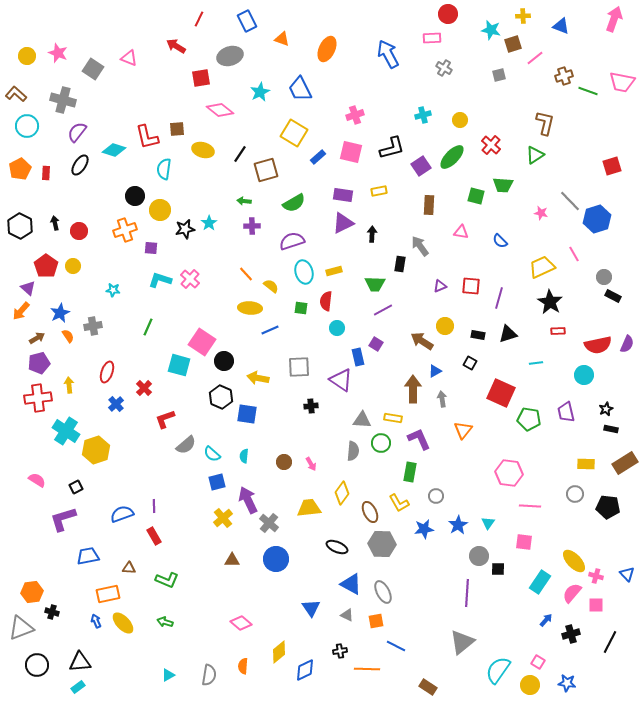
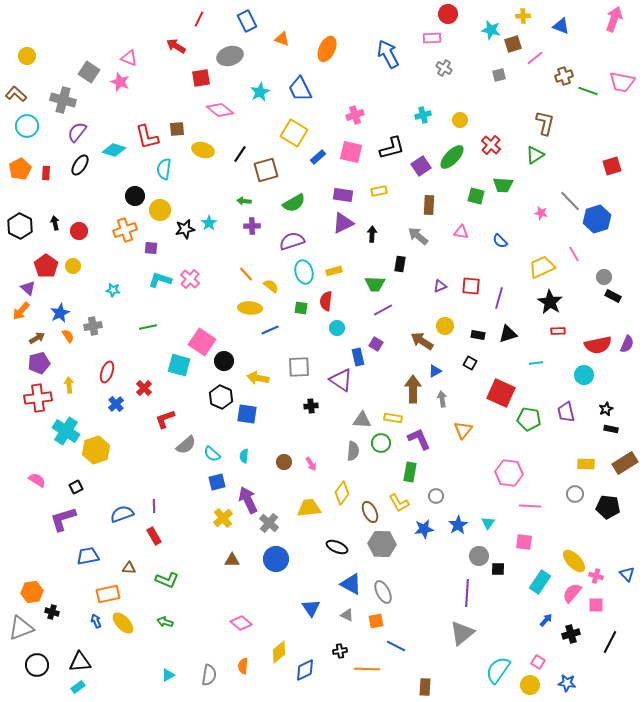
pink star at (58, 53): moved 62 px right, 29 px down
gray square at (93, 69): moved 4 px left, 3 px down
gray arrow at (420, 246): moved 2 px left, 10 px up; rotated 15 degrees counterclockwise
green line at (148, 327): rotated 54 degrees clockwise
gray triangle at (462, 642): moved 9 px up
brown rectangle at (428, 687): moved 3 px left; rotated 60 degrees clockwise
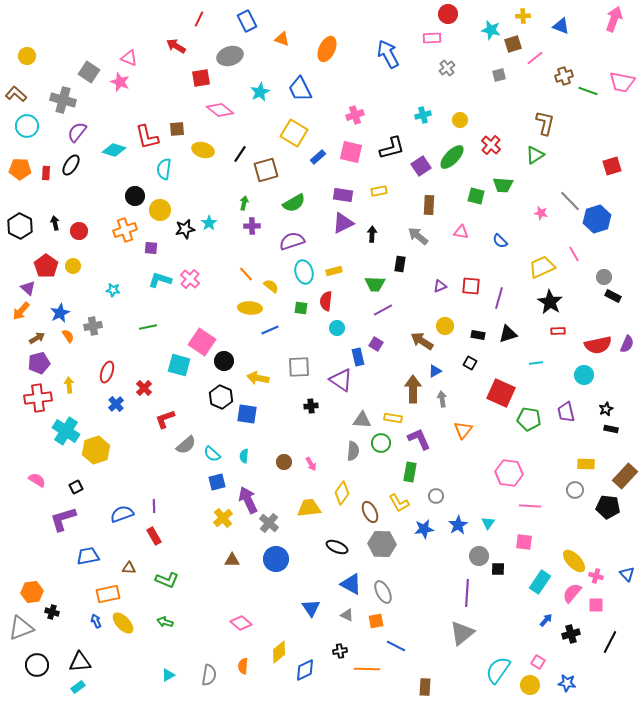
gray cross at (444, 68): moved 3 px right; rotated 21 degrees clockwise
black ellipse at (80, 165): moved 9 px left
orange pentagon at (20, 169): rotated 30 degrees clockwise
green arrow at (244, 201): moved 2 px down; rotated 96 degrees clockwise
brown rectangle at (625, 463): moved 13 px down; rotated 15 degrees counterclockwise
gray circle at (575, 494): moved 4 px up
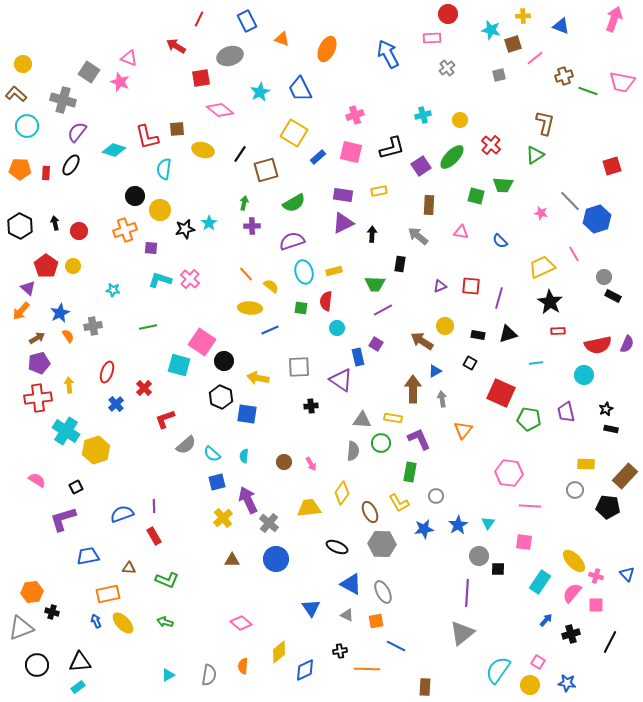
yellow circle at (27, 56): moved 4 px left, 8 px down
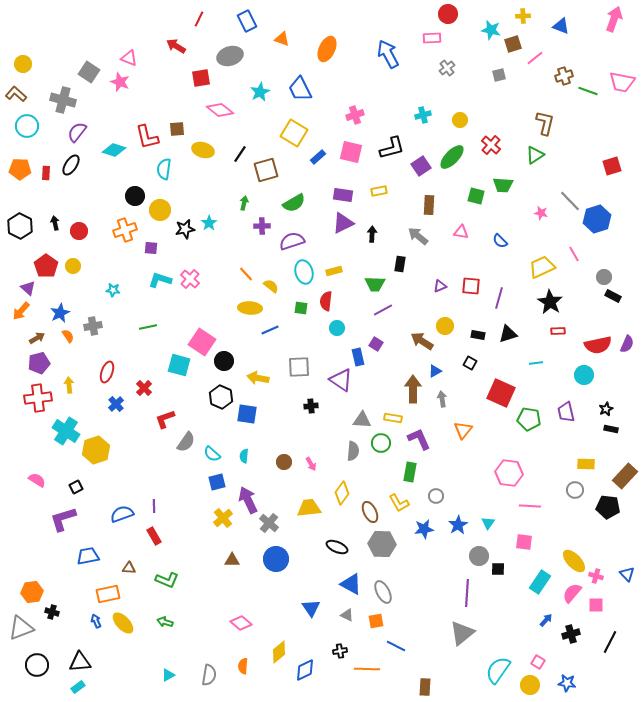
purple cross at (252, 226): moved 10 px right
gray semicircle at (186, 445): moved 3 px up; rotated 15 degrees counterclockwise
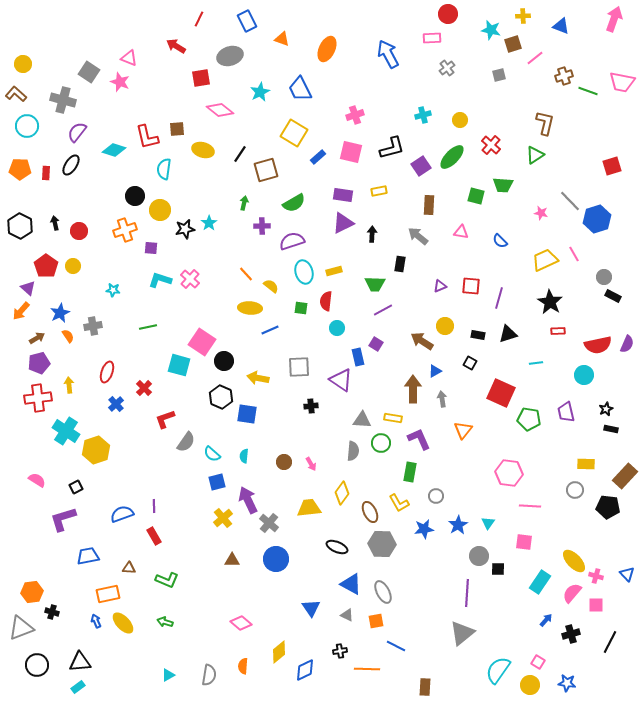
yellow trapezoid at (542, 267): moved 3 px right, 7 px up
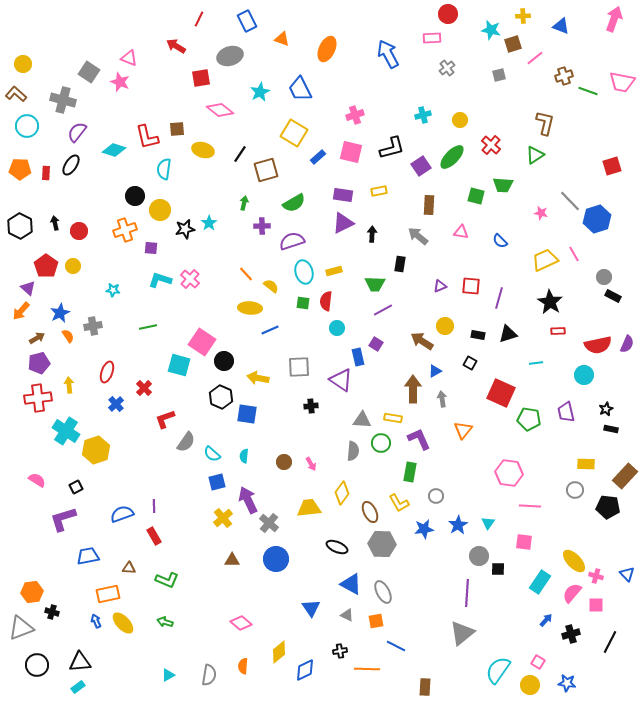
green square at (301, 308): moved 2 px right, 5 px up
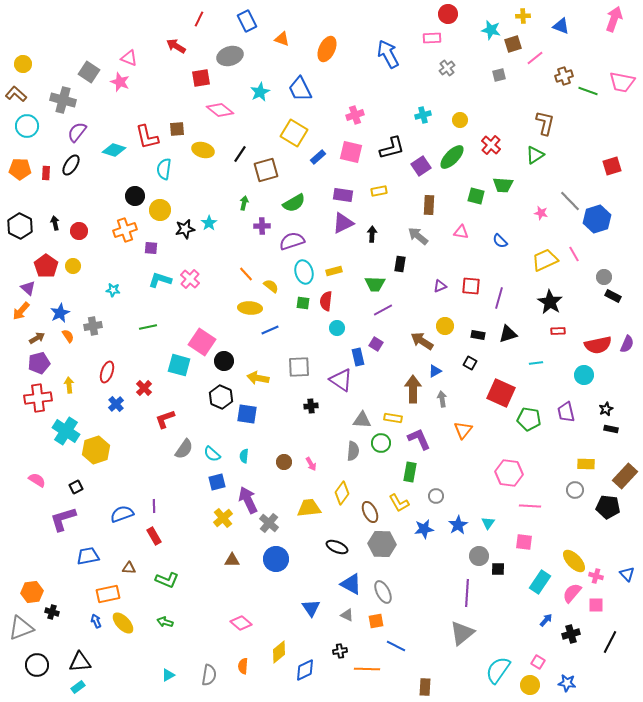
gray semicircle at (186, 442): moved 2 px left, 7 px down
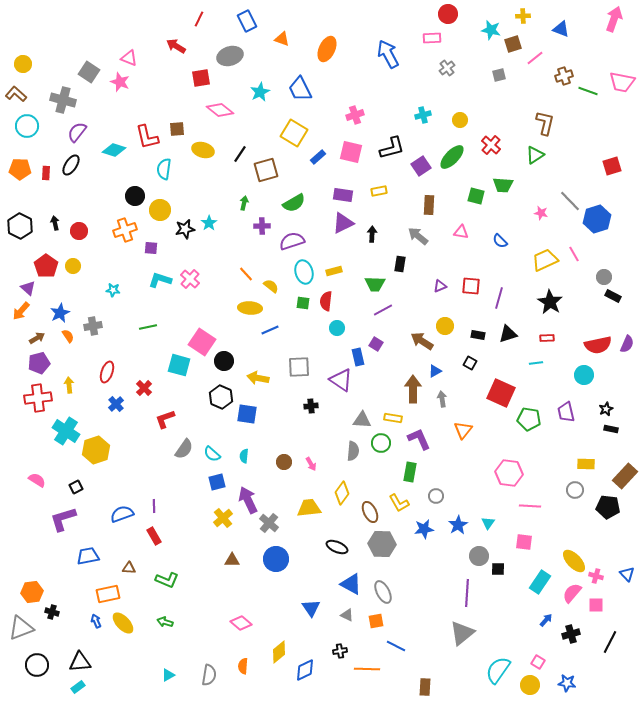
blue triangle at (561, 26): moved 3 px down
red rectangle at (558, 331): moved 11 px left, 7 px down
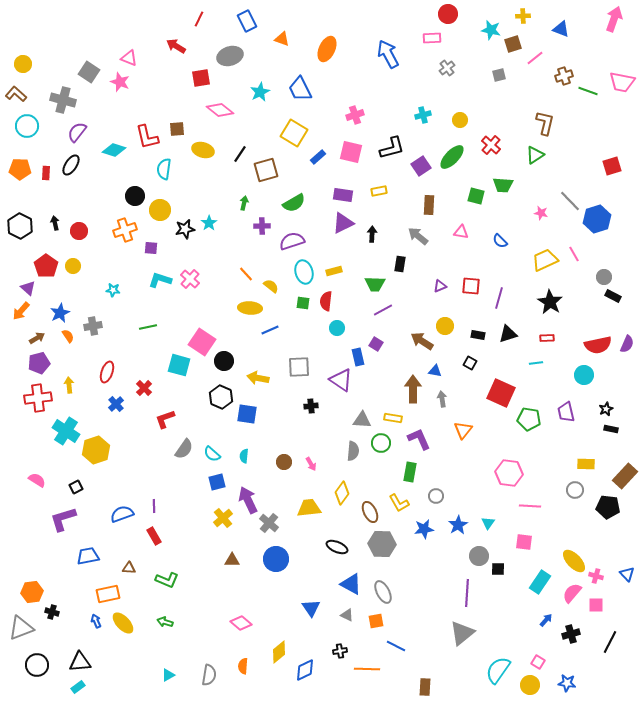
blue triangle at (435, 371): rotated 40 degrees clockwise
